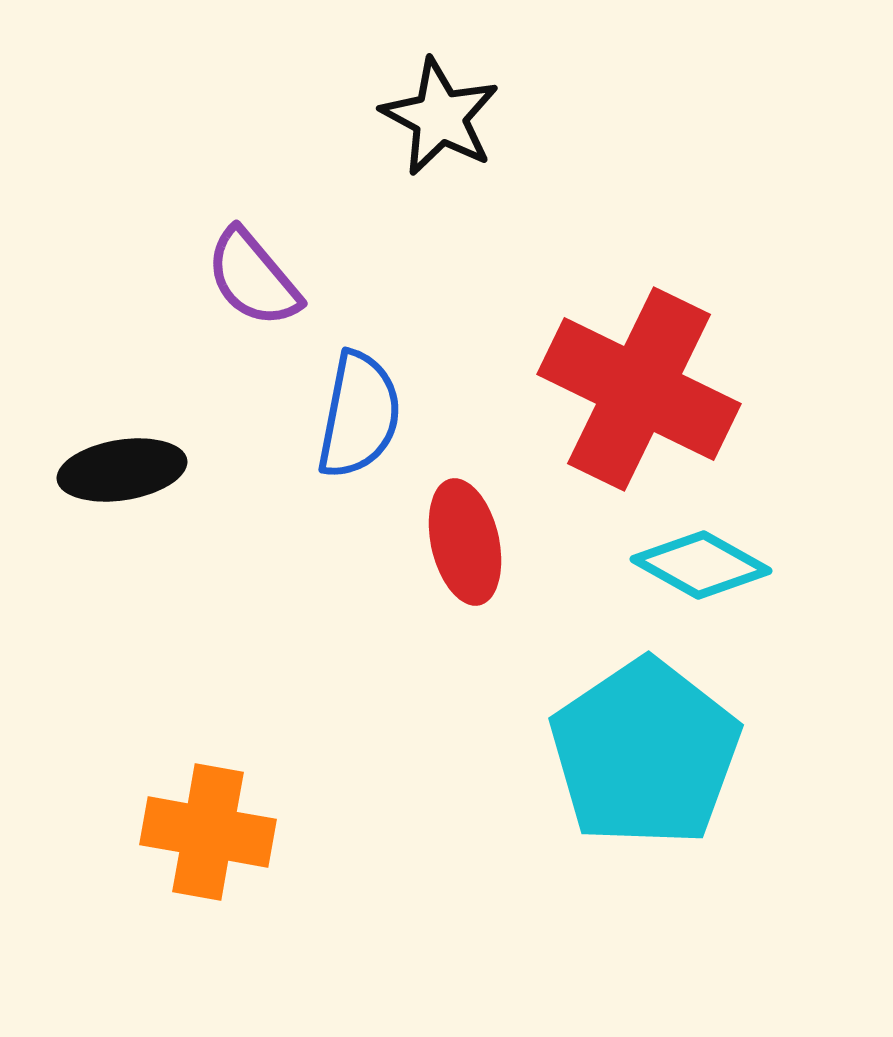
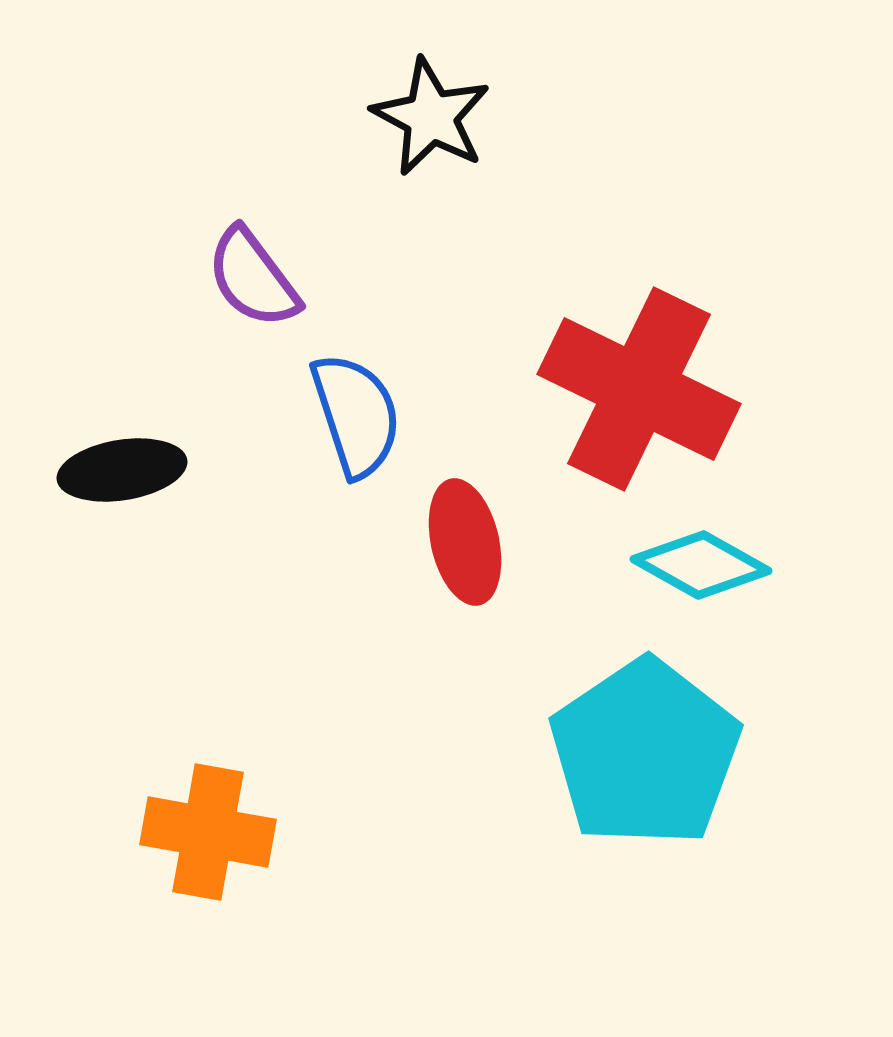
black star: moved 9 px left
purple semicircle: rotated 3 degrees clockwise
blue semicircle: moved 3 px left; rotated 29 degrees counterclockwise
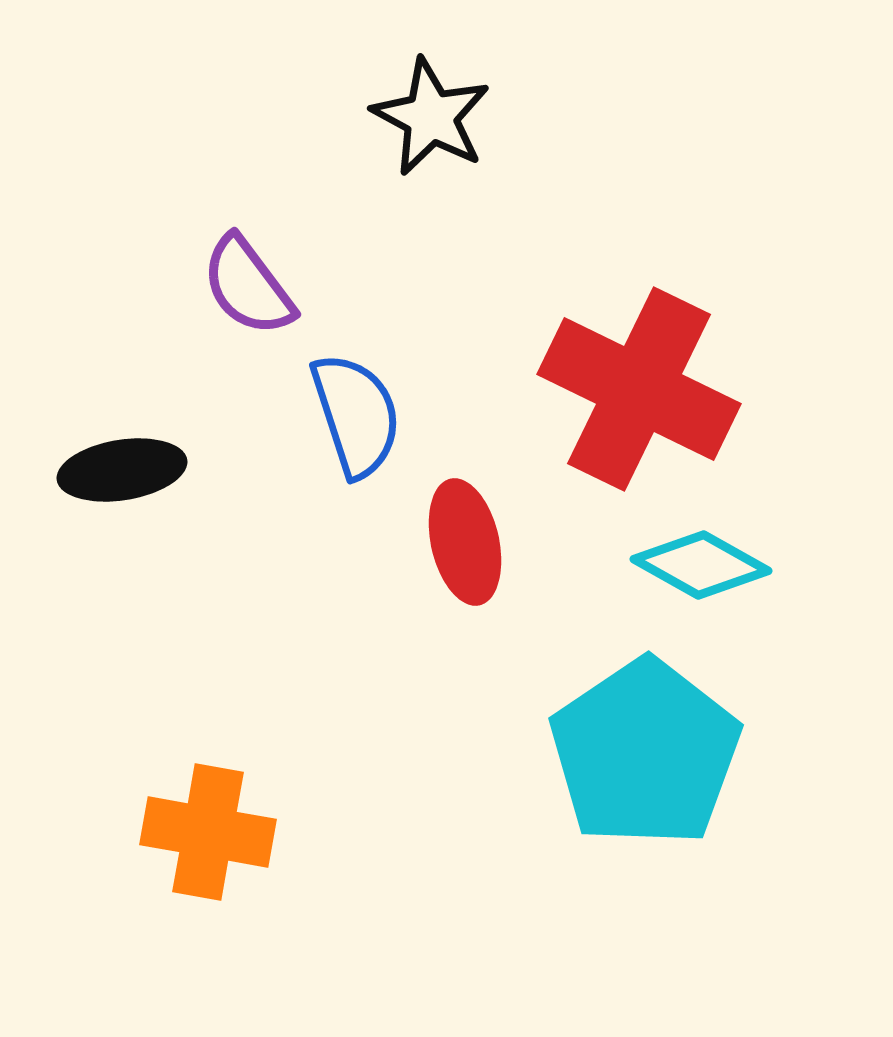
purple semicircle: moved 5 px left, 8 px down
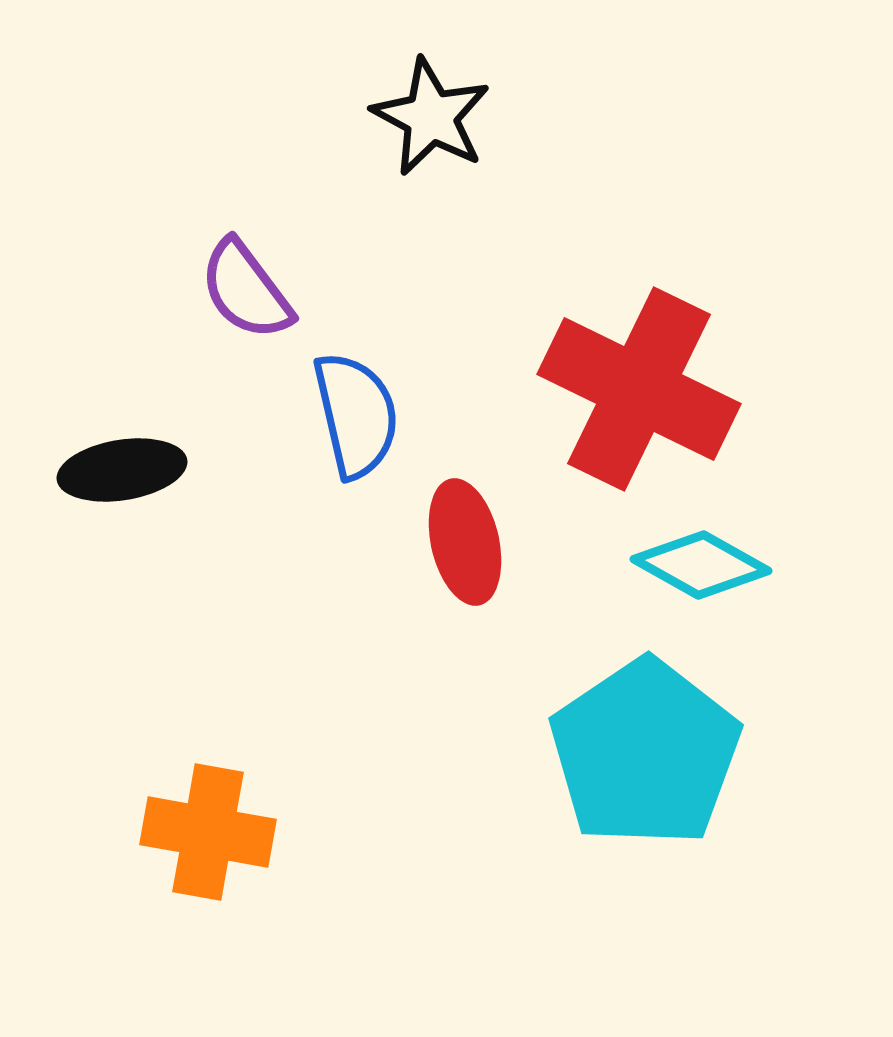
purple semicircle: moved 2 px left, 4 px down
blue semicircle: rotated 5 degrees clockwise
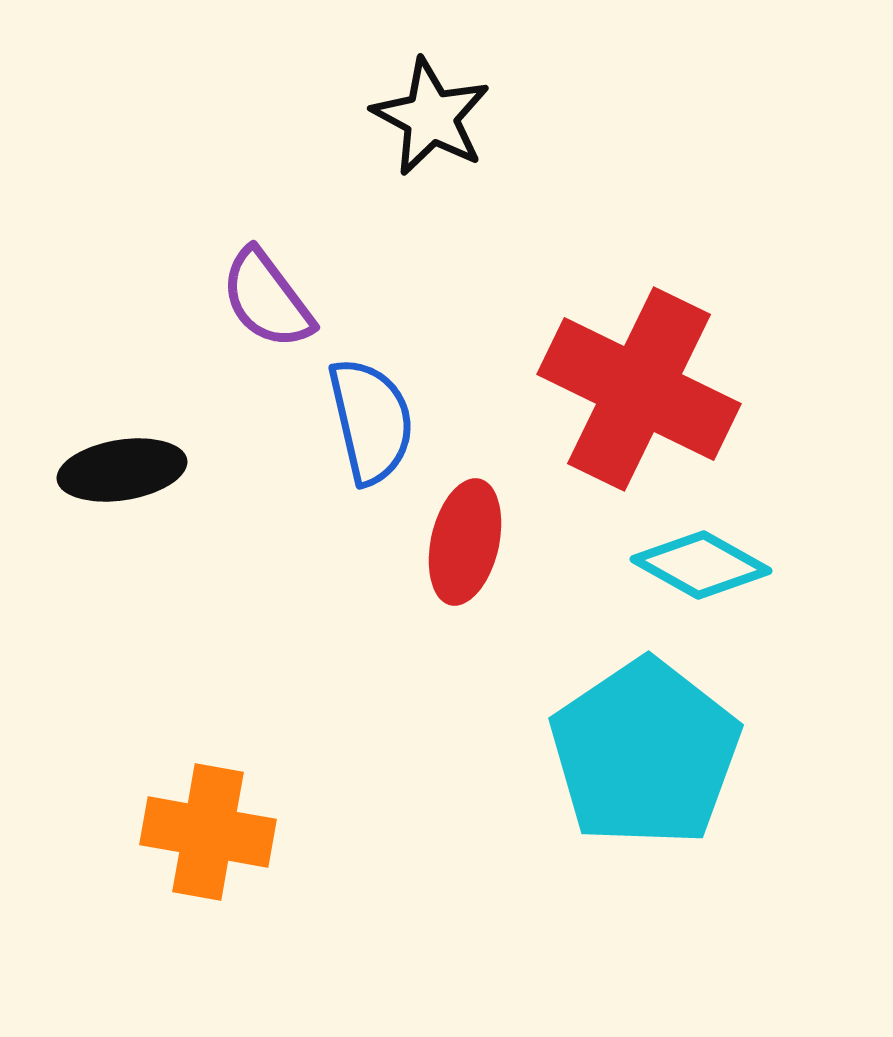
purple semicircle: moved 21 px right, 9 px down
blue semicircle: moved 15 px right, 6 px down
red ellipse: rotated 26 degrees clockwise
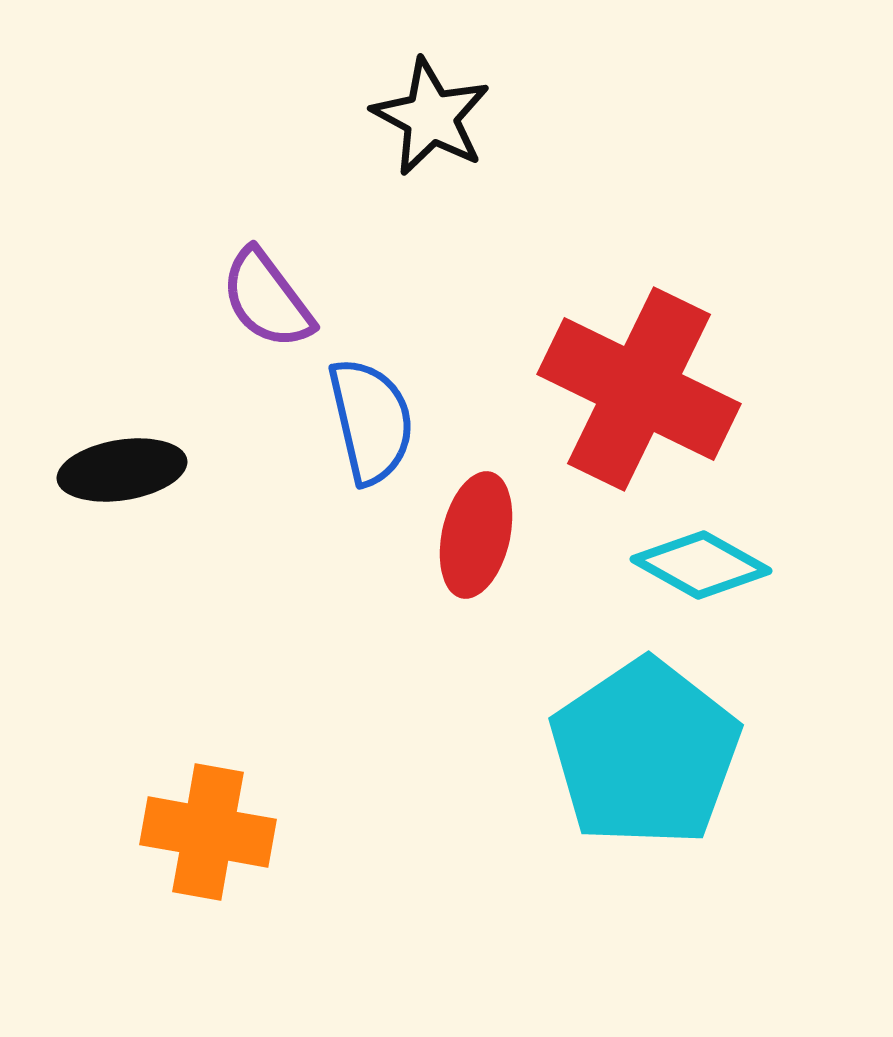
red ellipse: moved 11 px right, 7 px up
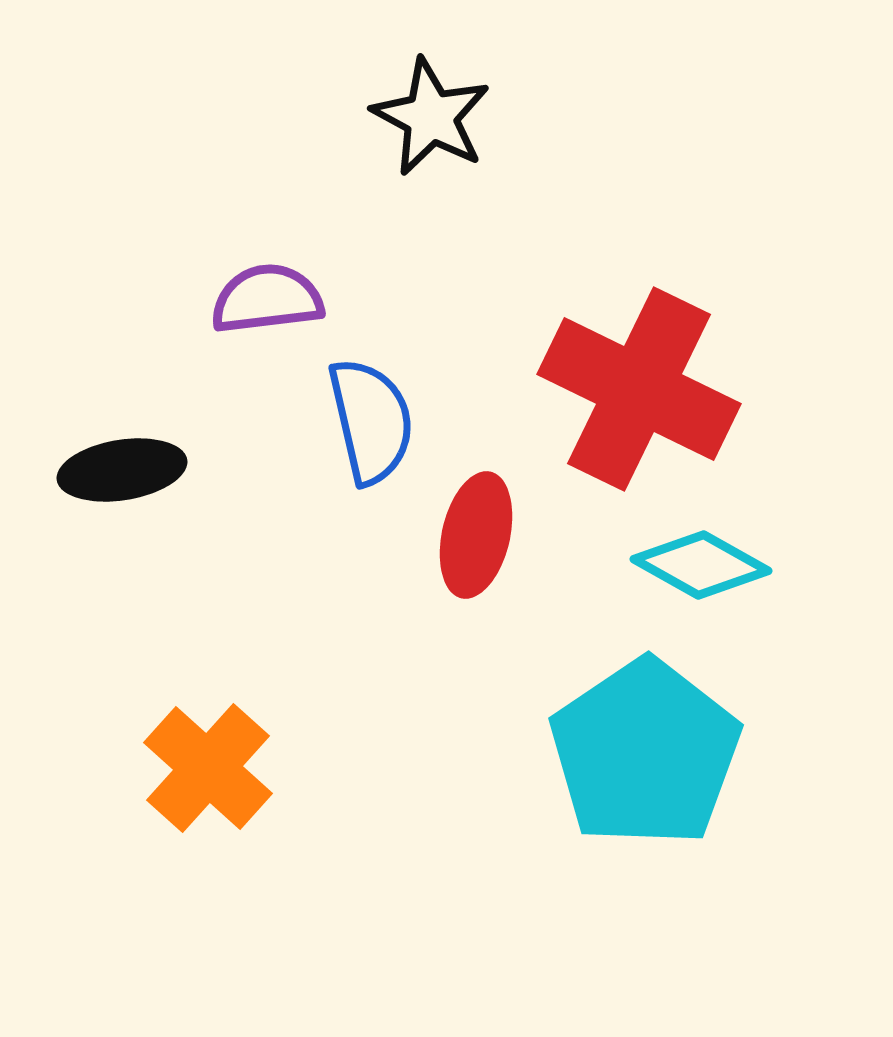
purple semicircle: rotated 120 degrees clockwise
orange cross: moved 64 px up; rotated 32 degrees clockwise
